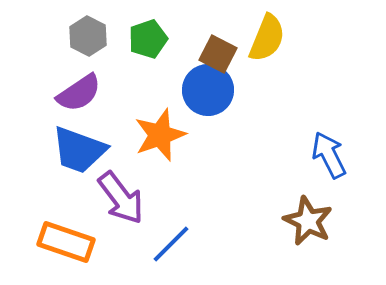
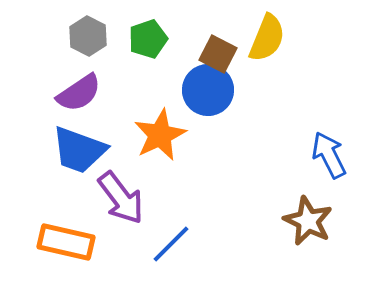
orange star: rotated 6 degrees counterclockwise
orange rectangle: rotated 6 degrees counterclockwise
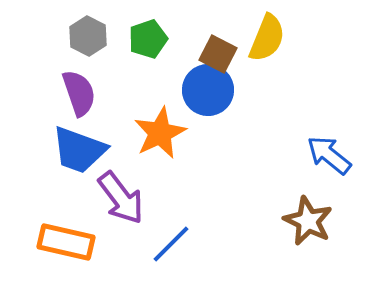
purple semicircle: rotated 75 degrees counterclockwise
orange star: moved 2 px up
blue arrow: rotated 24 degrees counterclockwise
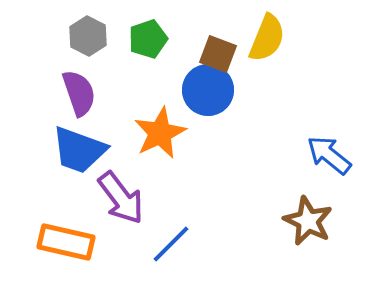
brown square: rotated 6 degrees counterclockwise
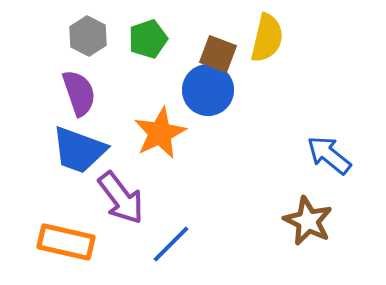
yellow semicircle: rotated 9 degrees counterclockwise
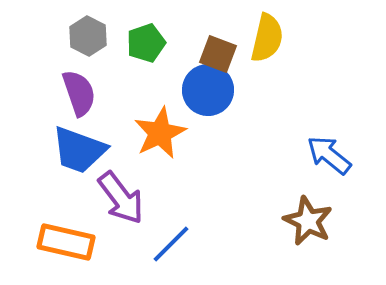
green pentagon: moved 2 px left, 4 px down
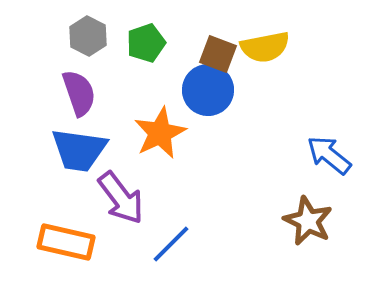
yellow semicircle: moved 2 px left, 9 px down; rotated 66 degrees clockwise
blue trapezoid: rotated 12 degrees counterclockwise
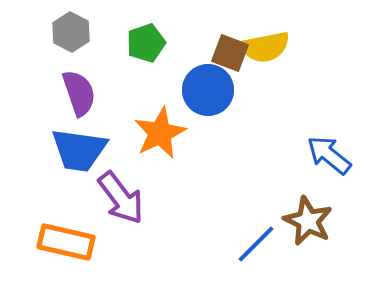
gray hexagon: moved 17 px left, 4 px up
brown square: moved 12 px right, 1 px up
blue line: moved 85 px right
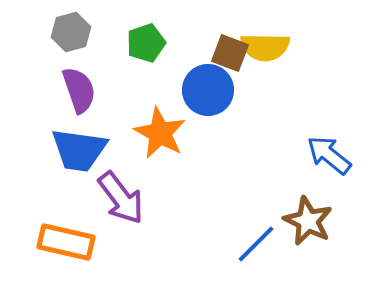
gray hexagon: rotated 18 degrees clockwise
yellow semicircle: rotated 12 degrees clockwise
purple semicircle: moved 3 px up
orange star: rotated 18 degrees counterclockwise
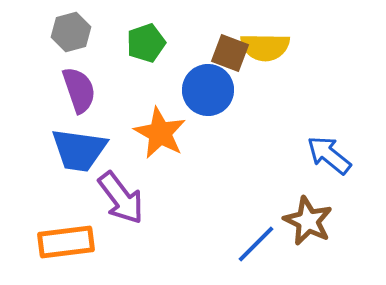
orange rectangle: rotated 20 degrees counterclockwise
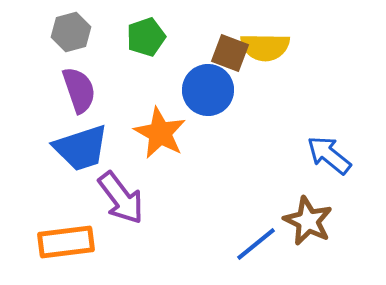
green pentagon: moved 6 px up
blue trapezoid: moved 2 px right, 2 px up; rotated 26 degrees counterclockwise
blue line: rotated 6 degrees clockwise
